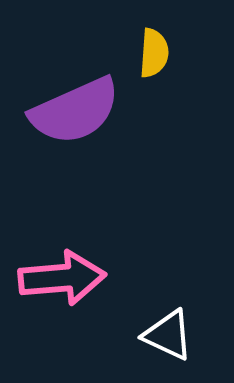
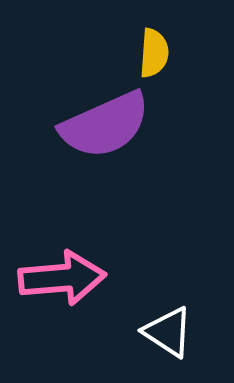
purple semicircle: moved 30 px right, 14 px down
white triangle: moved 3 px up; rotated 8 degrees clockwise
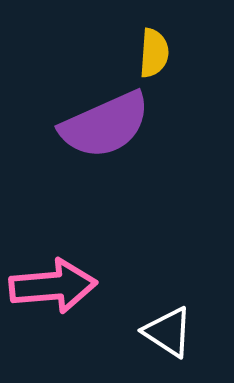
pink arrow: moved 9 px left, 8 px down
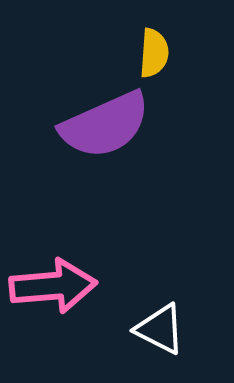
white triangle: moved 8 px left, 3 px up; rotated 6 degrees counterclockwise
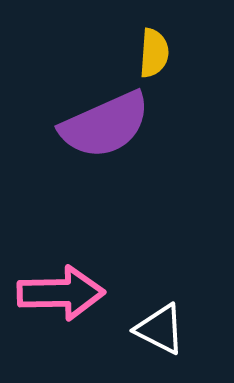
pink arrow: moved 8 px right, 7 px down; rotated 4 degrees clockwise
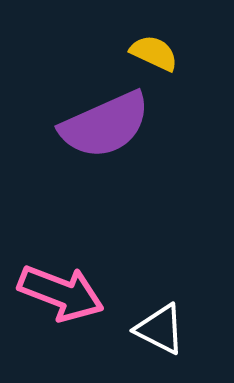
yellow semicircle: rotated 69 degrees counterclockwise
pink arrow: rotated 22 degrees clockwise
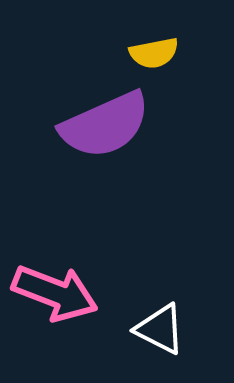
yellow semicircle: rotated 144 degrees clockwise
pink arrow: moved 6 px left
